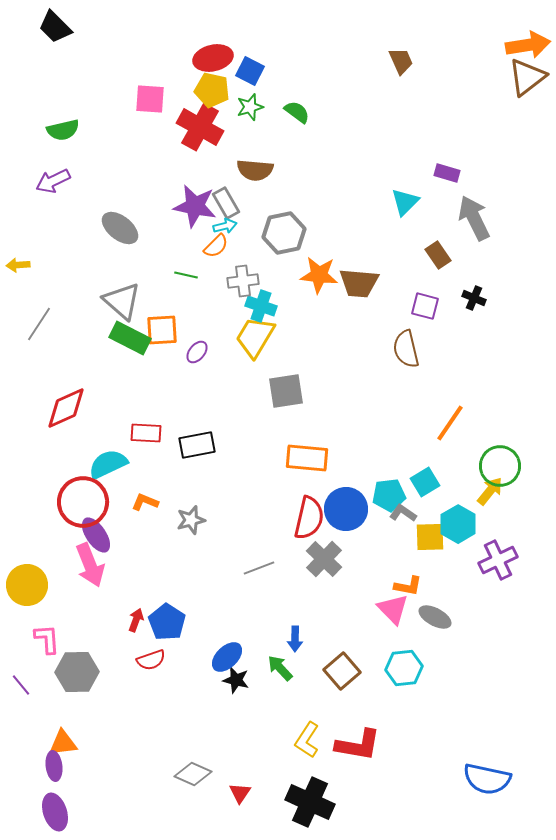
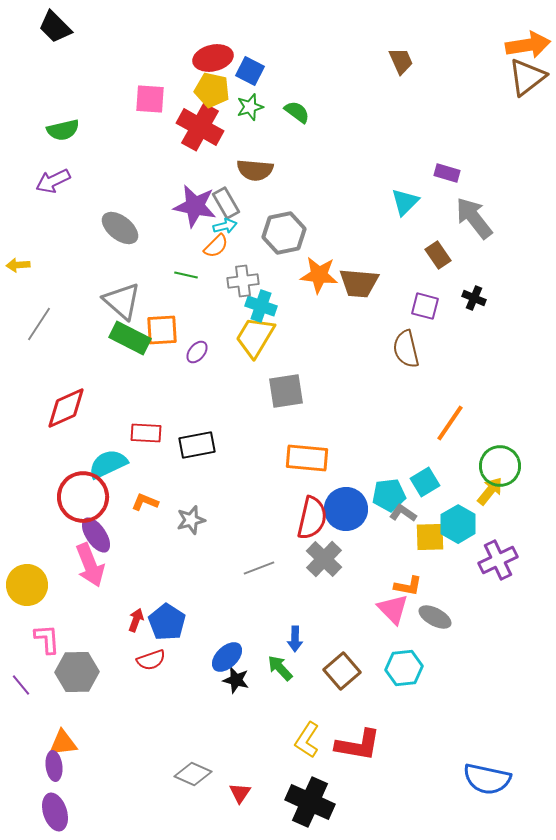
gray arrow at (474, 218): rotated 12 degrees counterclockwise
red circle at (83, 502): moved 5 px up
red semicircle at (309, 518): moved 3 px right
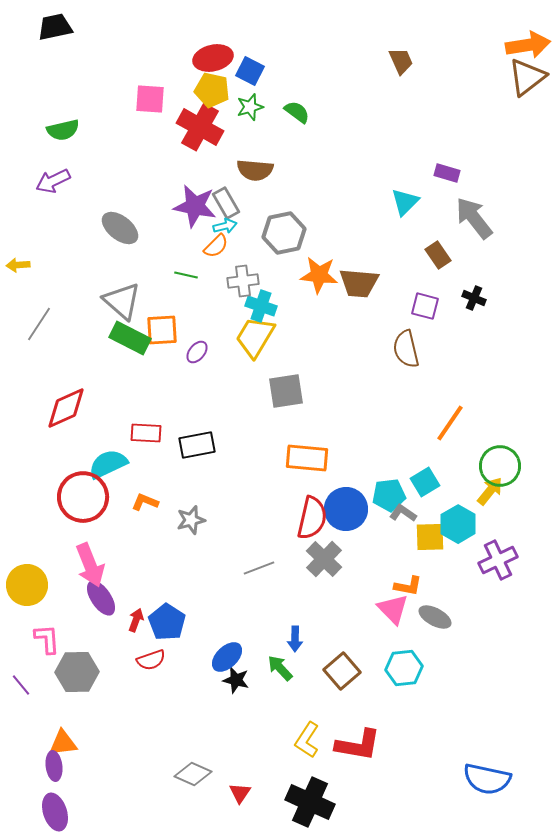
black trapezoid at (55, 27): rotated 123 degrees clockwise
purple ellipse at (96, 535): moved 5 px right, 63 px down
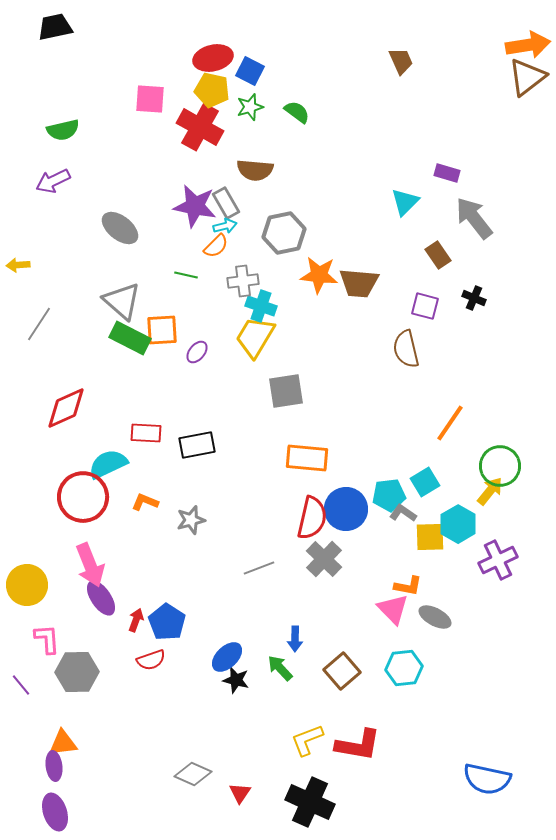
yellow L-shape at (307, 740): rotated 36 degrees clockwise
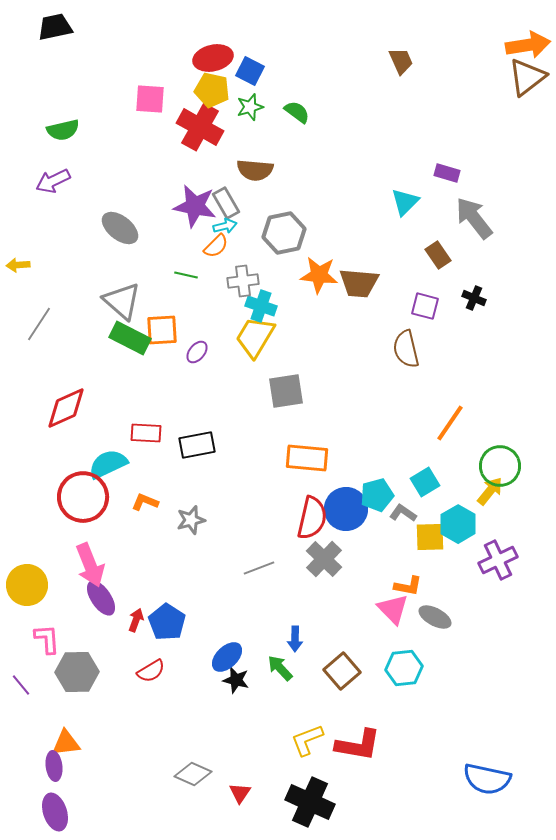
cyan pentagon at (389, 495): moved 12 px left; rotated 8 degrees counterclockwise
red semicircle at (151, 660): moved 11 px down; rotated 12 degrees counterclockwise
orange triangle at (63, 743): moved 3 px right
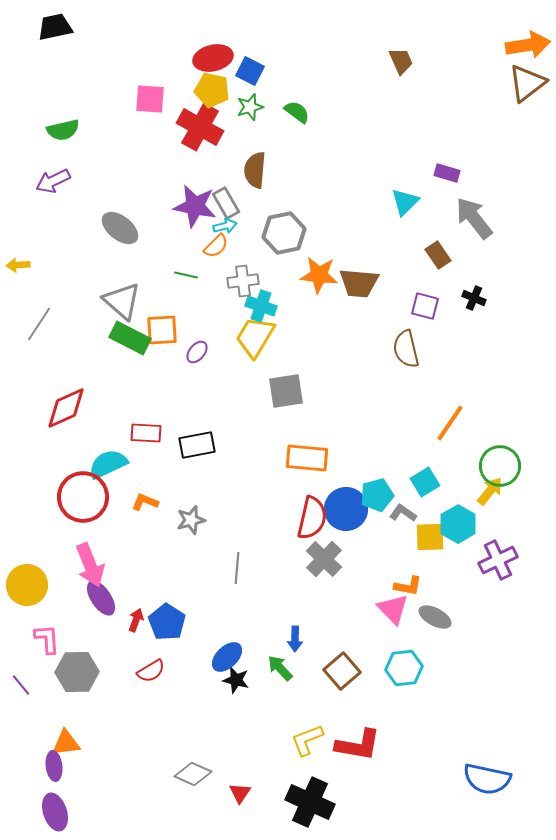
brown triangle at (527, 77): moved 6 px down
brown semicircle at (255, 170): rotated 90 degrees clockwise
gray line at (259, 568): moved 22 px left; rotated 64 degrees counterclockwise
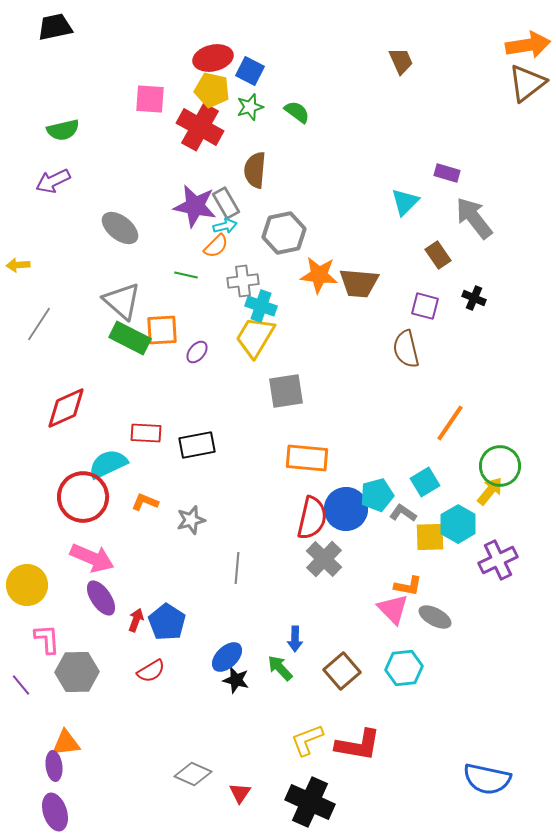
pink arrow at (90, 565): moved 2 px right, 7 px up; rotated 45 degrees counterclockwise
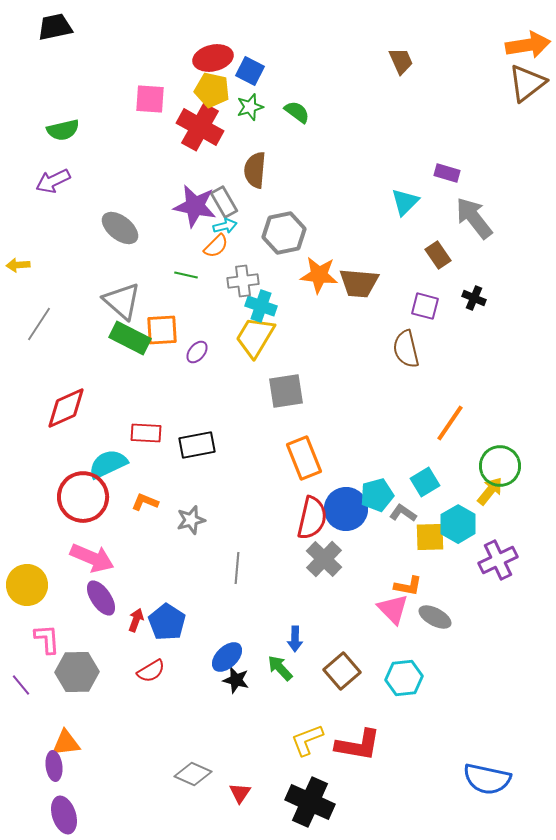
gray rectangle at (226, 203): moved 2 px left, 1 px up
orange rectangle at (307, 458): moved 3 px left; rotated 63 degrees clockwise
cyan hexagon at (404, 668): moved 10 px down
purple ellipse at (55, 812): moved 9 px right, 3 px down
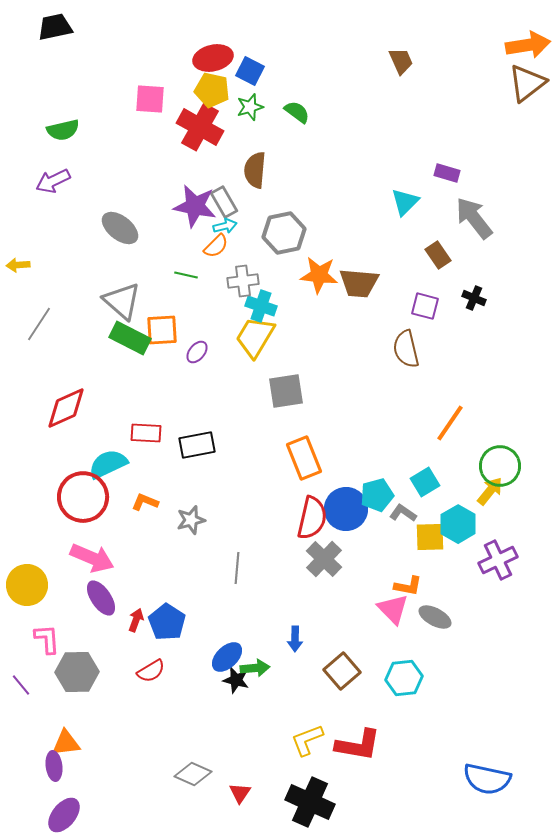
green arrow at (280, 668): moved 25 px left; rotated 128 degrees clockwise
purple ellipse at (64, 815): rotated 57 degrees clockwise
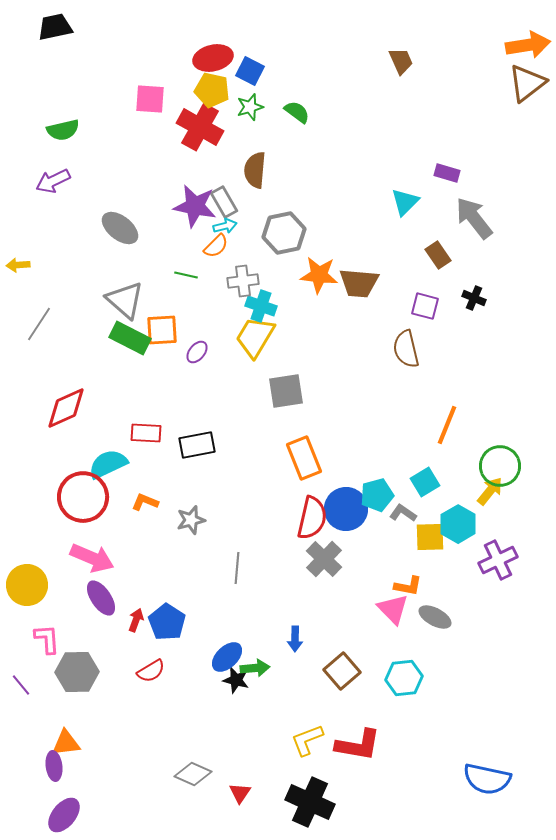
gray triangle at (122, 301): moved 3 px right, 1 px up
orange line at (450, 423): moved 3 px left, 2 px down; rotated 12 degrees counterclockwise
